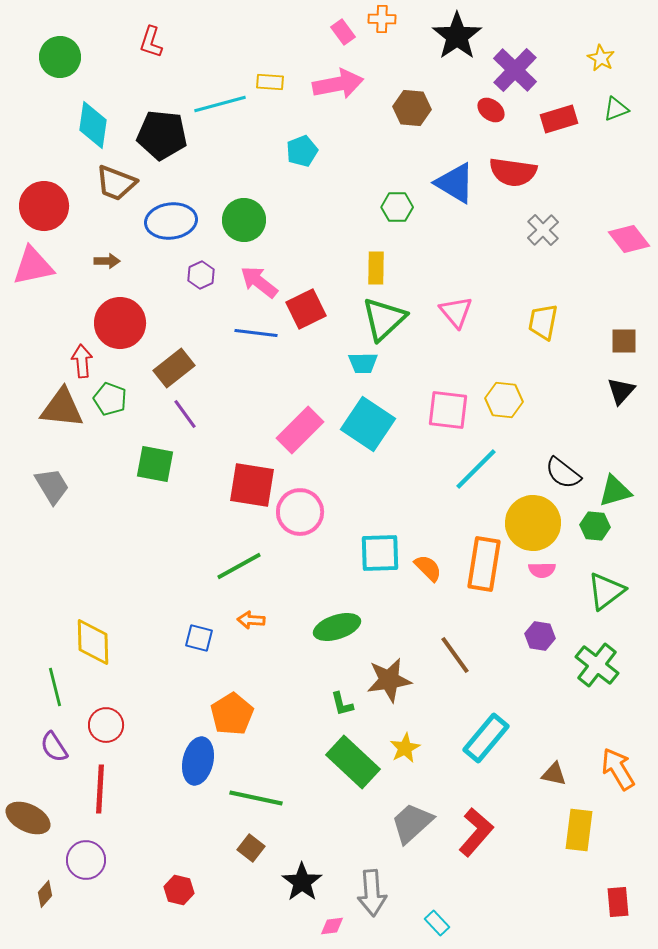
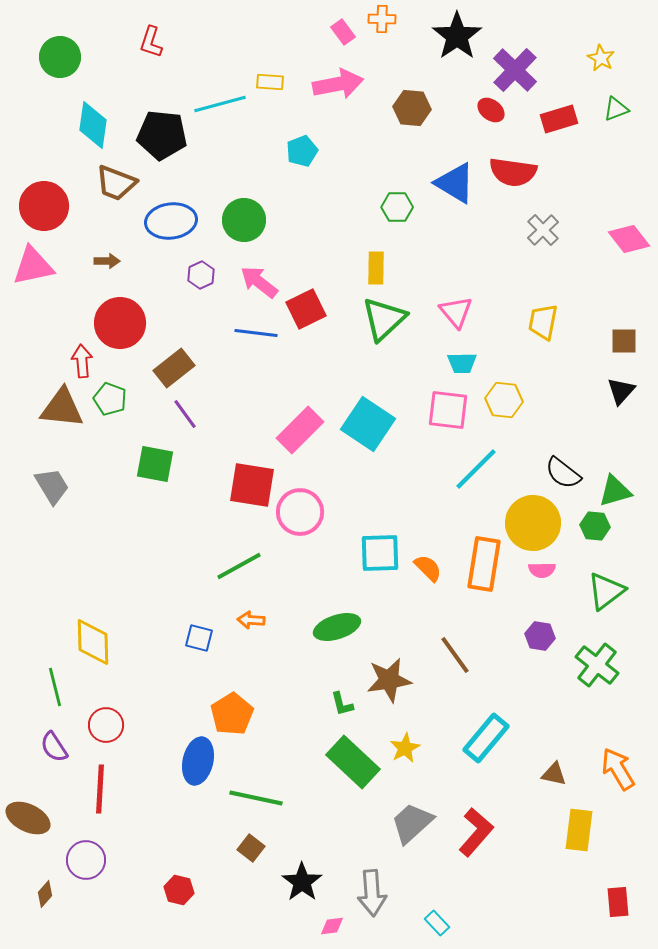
cyan trapezoid at (363, 363): moved 99 px right
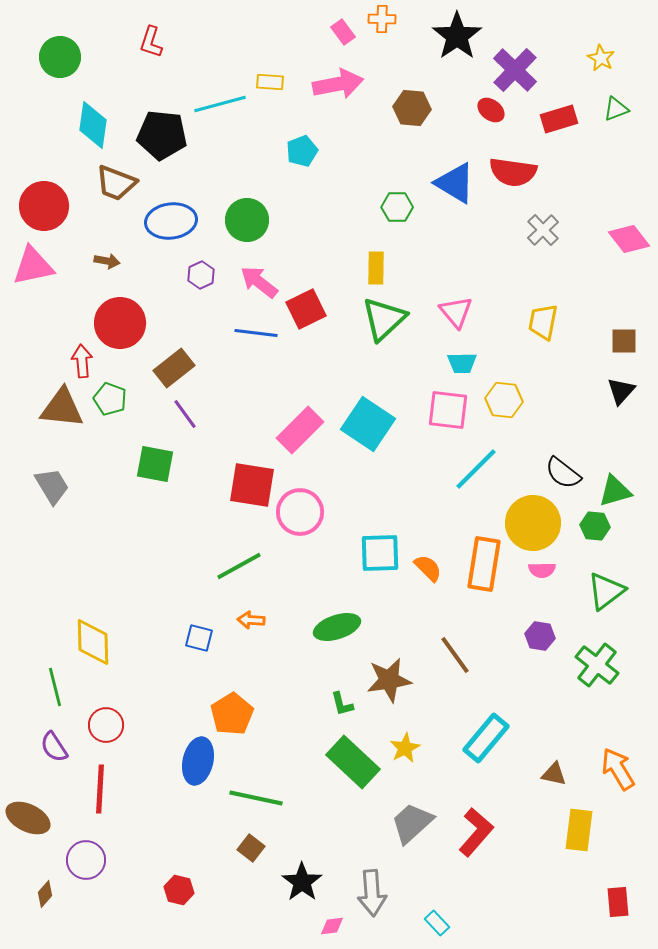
green circle at (244, 220): moved 3 px right
brown arrow at (107, 261): rotated 10 degrees clockwise
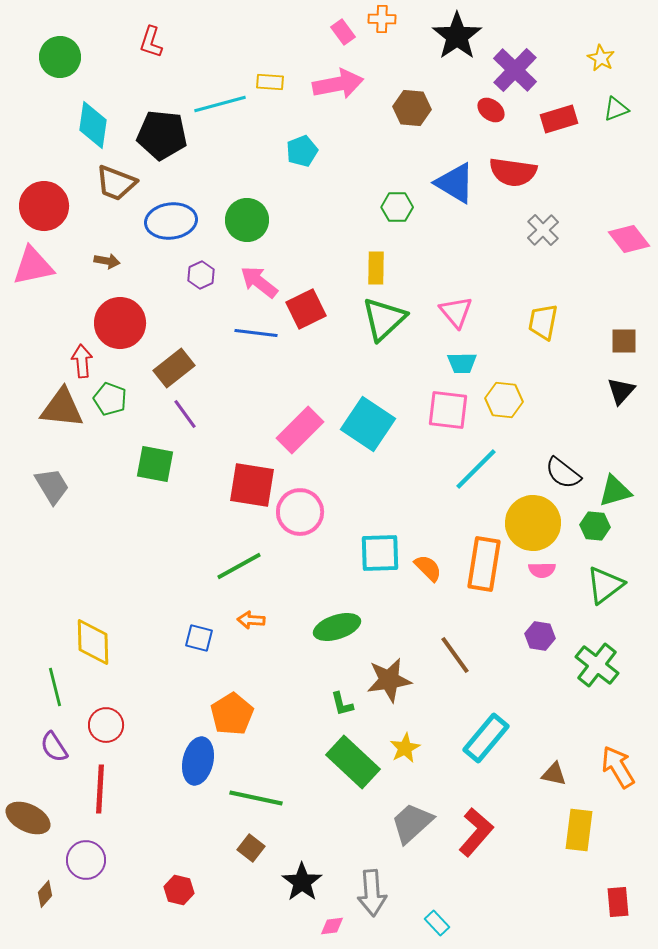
green triangle at (606, 591): moved 1 px left, 6 px up
orange arrow at (618, 769): moved 2 px up
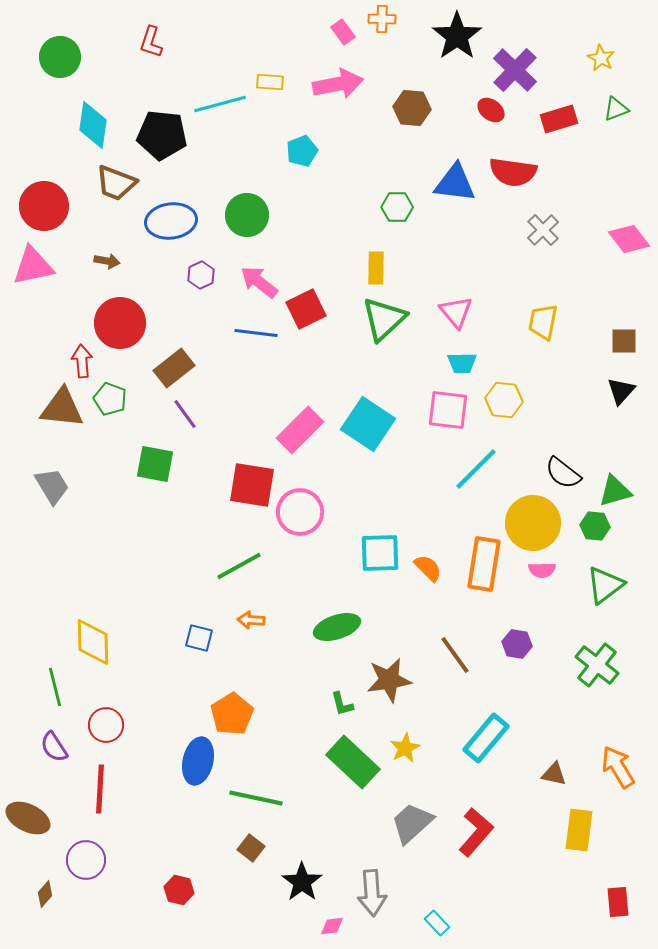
blue triangle at (455, 183): rotated 24 degrees counterclockwise
green circle at (247, 220): moved 5 px up
purple hexagon at (540, 636): moved 23 px left, 8 px down
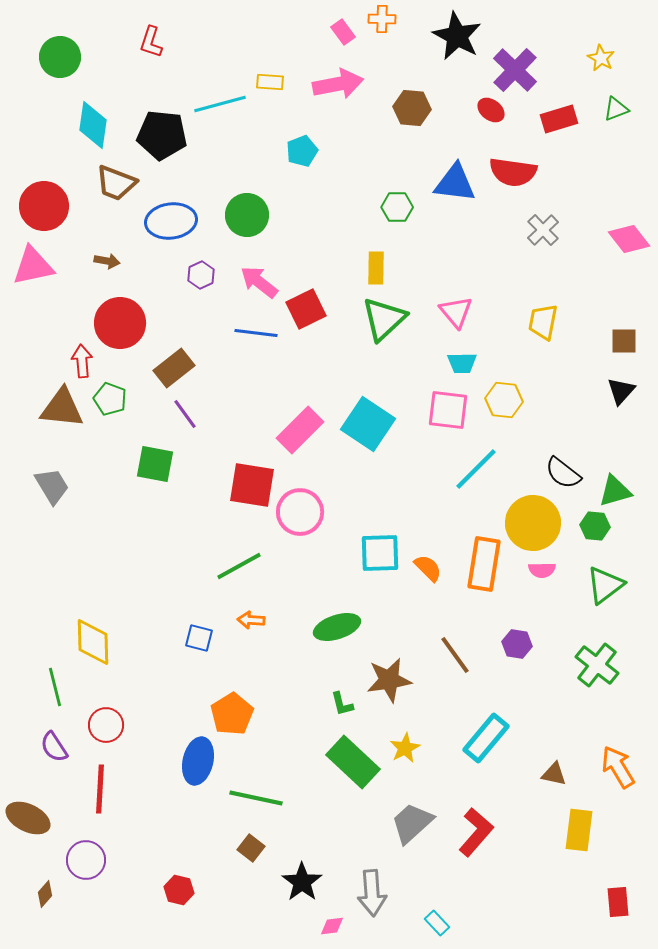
black star at (457, 36): rotated 9 degrees counterclockwise
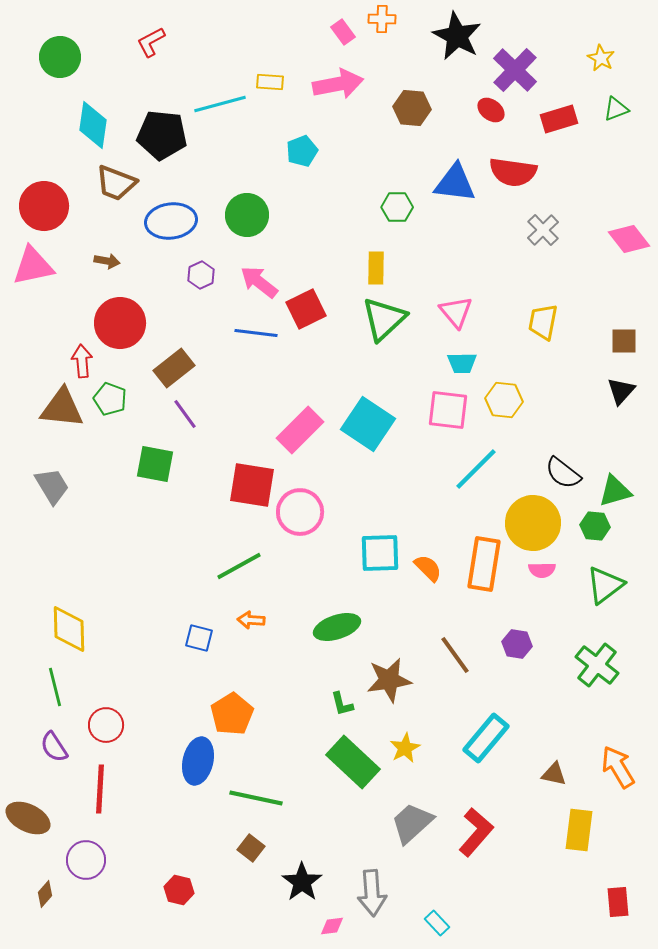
red L-shape at (151, 42): rotated 44 degrees clockwise
yellow diamond at (93, 642): moved 24 px left, 13 px up
